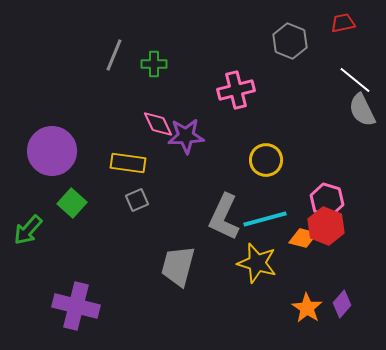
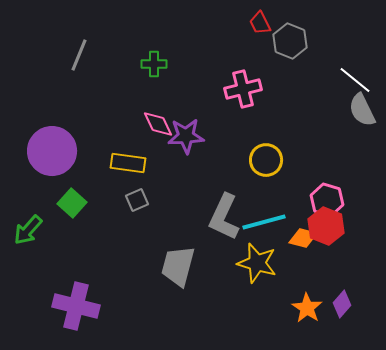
red trapezoid: moved 83 px left; rotated 105 degrees counterclockwise
gray line: moved 35 px left
pink cross: moved 7 px right, 1 px up
cyan line: moved 1 px left, 3 px down
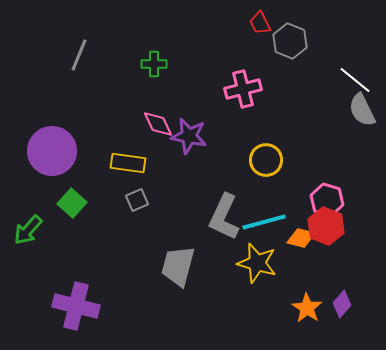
purple star: moved 3 px right; rotated 15 degrees clockwise
orange diamond: moved 2 px left
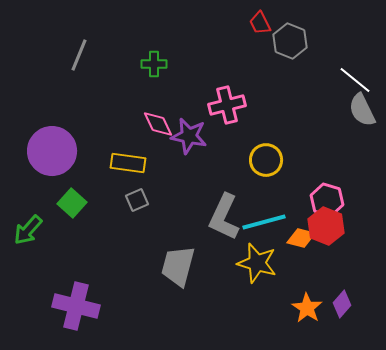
pink cross: moved 16 px left, 16 px down
